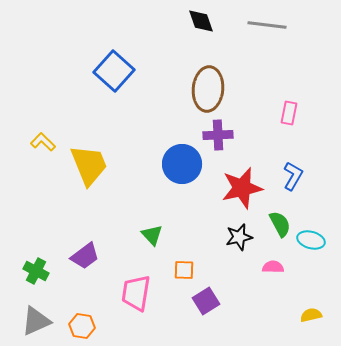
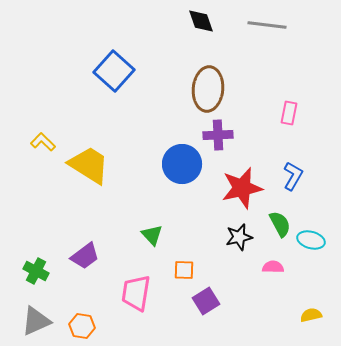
yellow trapezoid: rotated 36 degrees counterclockwise
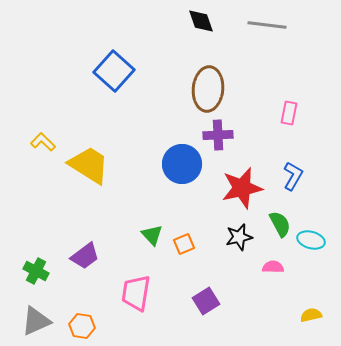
orange square: moved 26 px up; rotated 25 degrees counterclockwise
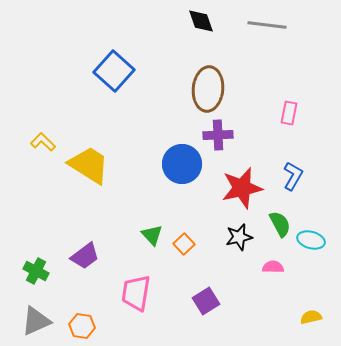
orange square: rotated 20 degrees counterclockwise
yellow semicircle: moved 2 px down
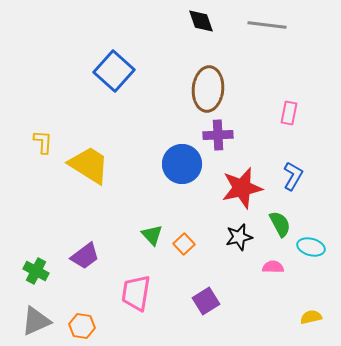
yellow L-shape: rotated 50 degrees clockwise
cyan ellipse: moved 7 px down
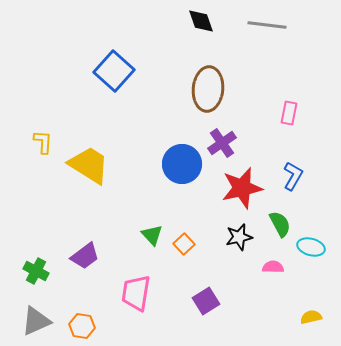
purple cross: moved 4 px right, 8 px down; rotated 32 degrees counterclockwise
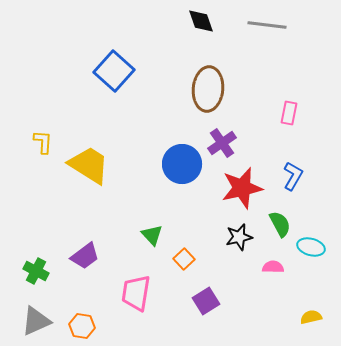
orange square: moved 15 px down
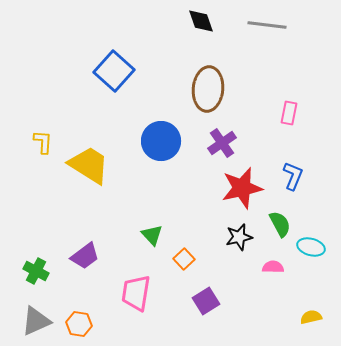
blue circle: moved 21 px left, 23 px up
blue L-shape: rotated 8 degrees counterclockwise
orange hexagon: moved 3 px left, 2 px up
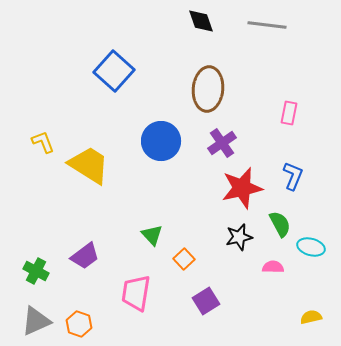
yellow L-shape: rotated 25 degrees counterclockwise
orange hexagon: rotated 10 degrees clockwise
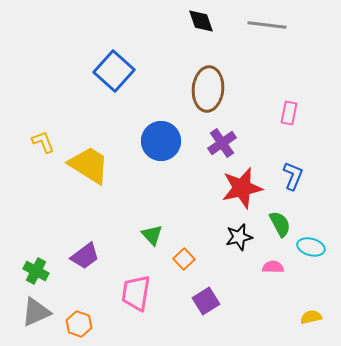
gray triangle: moved 9 px up
